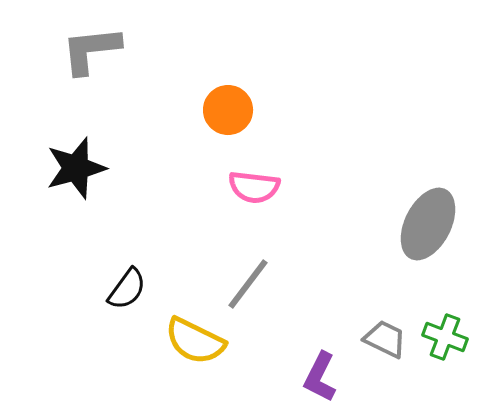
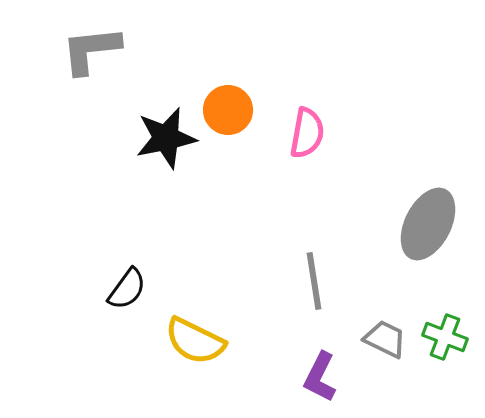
black star: moved 90 px right, 30 px up; rotated 4 degrees clockwise
pink semicircle: moved 53 px right, 54 px up; rotated 87 degrees counterclockwise
gray line: moved 66 px right, 3 px up; rotated 46 degrees counterclockwise
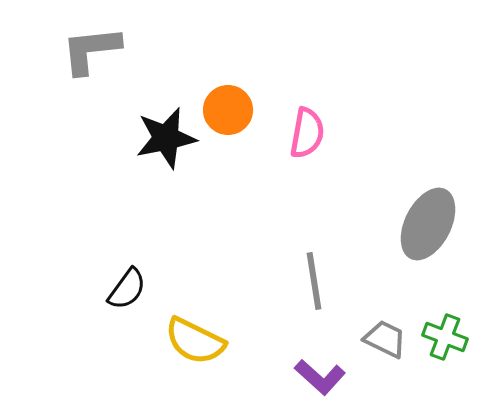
purple L-shape: rotated 75 degrees counterclockwise
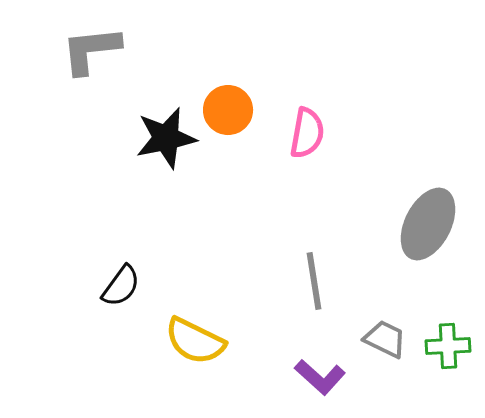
black semicircle: moved 6 px left, 3 px up
green cross: moved 3 px right, 9 px down; rotated 24 degrees counterclockwise
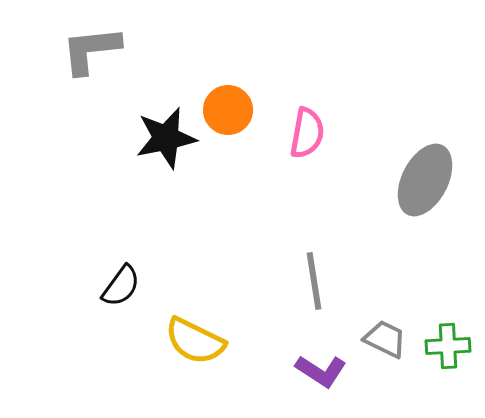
gray ellipse: moved 3 px left, 44 px up
purple L-shape: moved 1 px right, 6 px up; rotated 9 degrees counterclockwise
